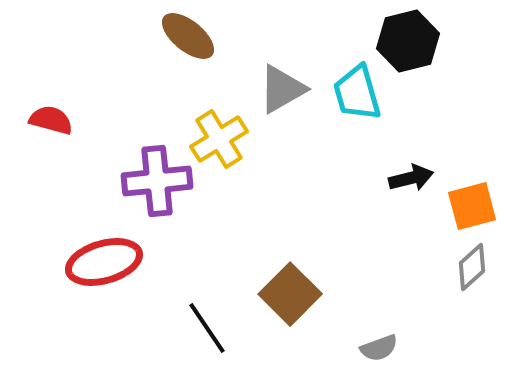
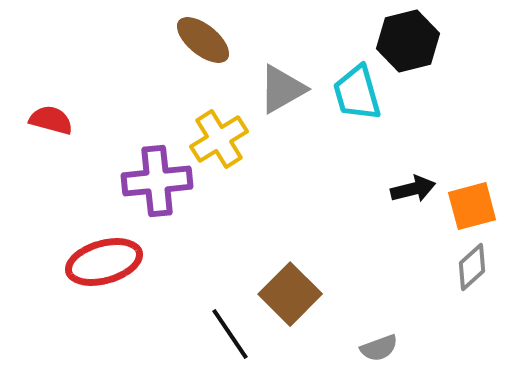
brown ellipse: moved 15 px right, 4 px down
black arrow: moved 2 px right, 11 px down
black line: moved 23 px right, 6 px down
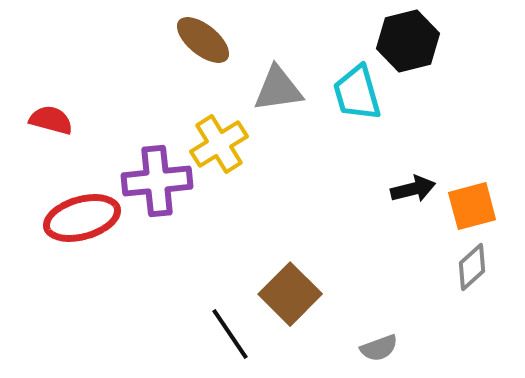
gray triangle: moved 4 px left; rotated 22 degrees clockwise
yellow cross: moved 5 px down
red ellipse: moved 22 px left, 44 px up
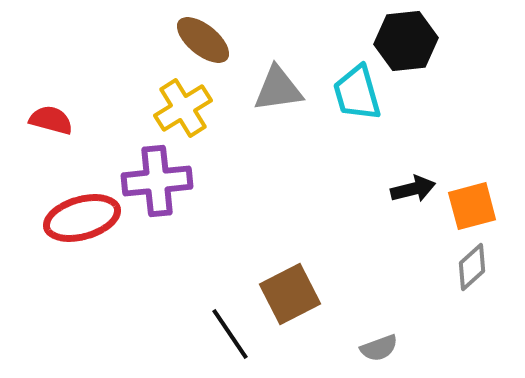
black hexagon: moved 2 px left; rotated 8 degrees clockwise
yellow cross: moved 36 px left, 36 px up
brown square: rotated 18 degrees clockwise
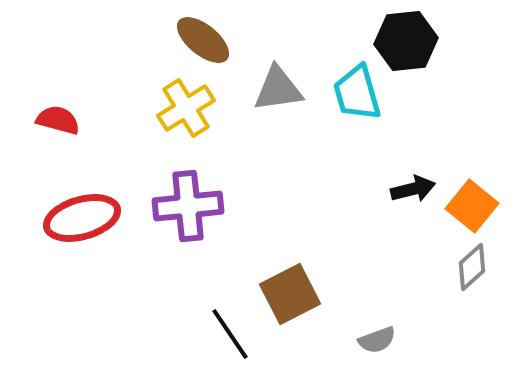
yellow cross: moved 3 px right
red semicircle: moved 7 px right
purple cross: moved 31 px right, 25 px down
orange square: rotated 36 degrees counterclockwise
gray semicircle: moved 2 px left, 8 px up
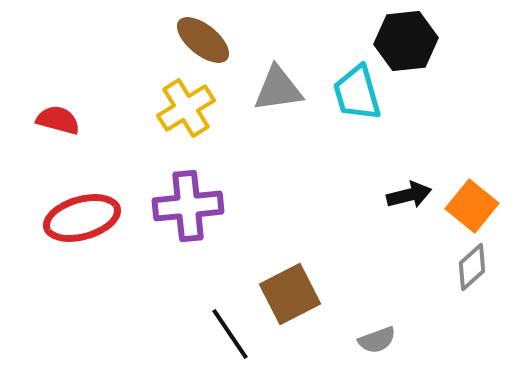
black arrow: moved 4 px left, 6 px down
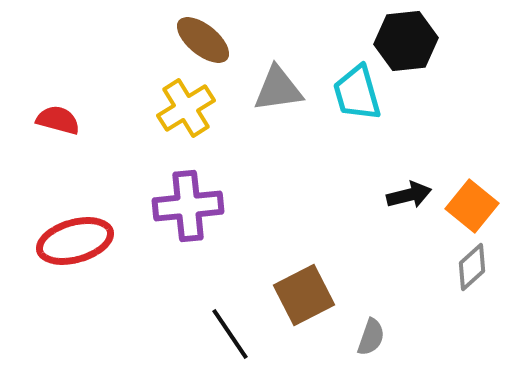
red ellipse: moved 7 px left, 23 px down
brown square: moved 14 px right, 1 px down
gray semicircle: moved 6 px left, 3 px up; rotated 51 degrees counterclockwise
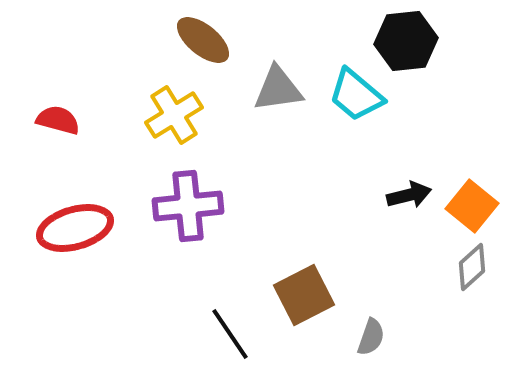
cyan trapezoid: moved 1 px left, 2 px down; rotated 34 degrees counterclockwise
yellow cross: moved 12 px left, 7 px down
red ellipse: moved 13 px up
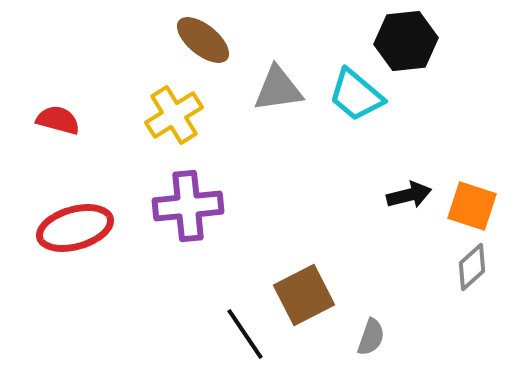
orange square: rotated 21 degrees counterclockwise
black line: moved 15 px right
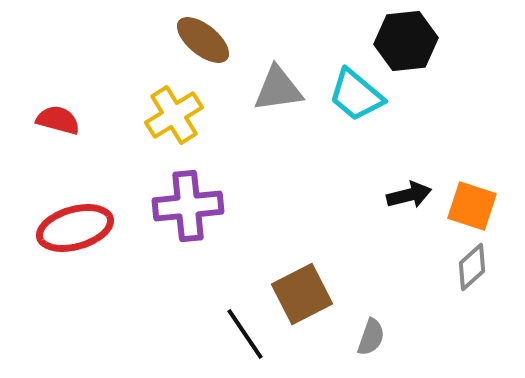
brown square: moved 2 px left, 1 px up
